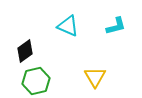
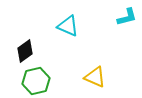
cyan L-shape: moved 11 px right, 9 px up
yellow triangle: rotated 35 degrees counterclockwise
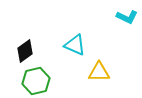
cyan L-shape: rotated 40 degrees clockwise
cyan triangle: moved 7 px right, 19 px down
yellow triangle: moved 4 px right, 5 px up; rotated 25 degrees counterclockwise
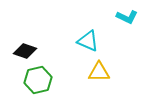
cyan triangle: moved 13 px right, 4 px up
black diamond: rotated 55 degrees clockwise
green hexagon: moved 2 px right, 1 px up
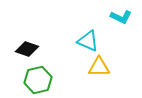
cyan L-shape: moved 6 px left
black diamond: moved 2 px right, 2 px up
yellow triangle: moved 5 px up
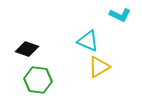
cyan L-shape: moved 1 px left, 2 px up
yellow triangle: rotated 30 degrees counterclockwise
green hexagon: rotated 20 degrees clockwise
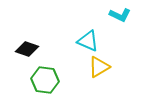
green hexagon: moved 7 px right
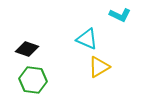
cyan triangle: moved 1 px left, 2 px up
green hexagon: moved 12 px left
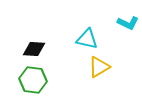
cyan L-shape: moved 8 px right, 8 px down
cyan triangle: rotated 10 degrees counterclockwise
black diamond: moved 7 px right; rotated 15 degrees counterclockwise
